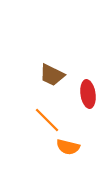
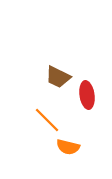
brown trapezoid: moved 6 px right, 2 px down
red ellipse: moved 1 px left, 1 px down
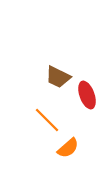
red ellipse: rotated 12 degrees counterclockwise
orange semicircle: moved 1 px down; rotated 55 degrees counterclockwise
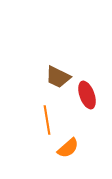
orange line: rotated 36 degrees clockwise
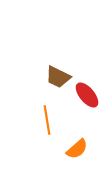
red ellipse: rotated 20 degrees counterclockwise
orange semicircle: moved 9 px right, 1 px down
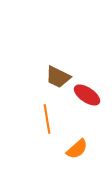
red ellipse: rotated 16 degrees counterclockwise
orange line: moved 1 px up
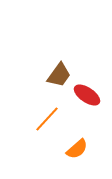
brown trapezoid: moved 1 px right, 2 px up; rotated 80 degrees counterclockwise
orange line: rotated 52 degrees clockwise
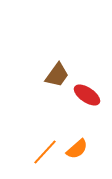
brown trapezoid: moved 2 px left
orange line: moved 2 px left, 33 px down
